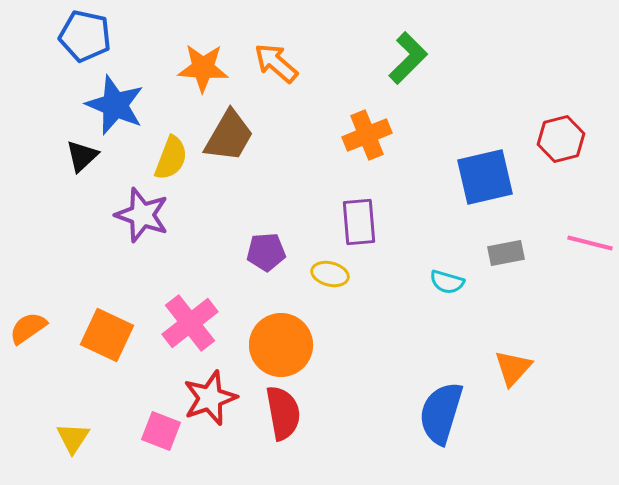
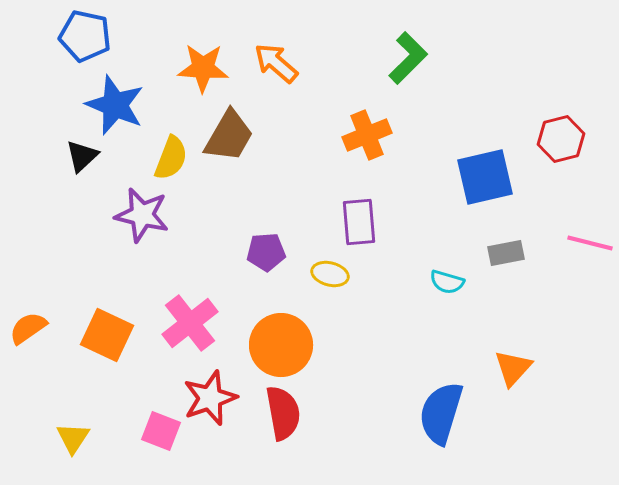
purple star: rotated 6 degrees counterclockwise
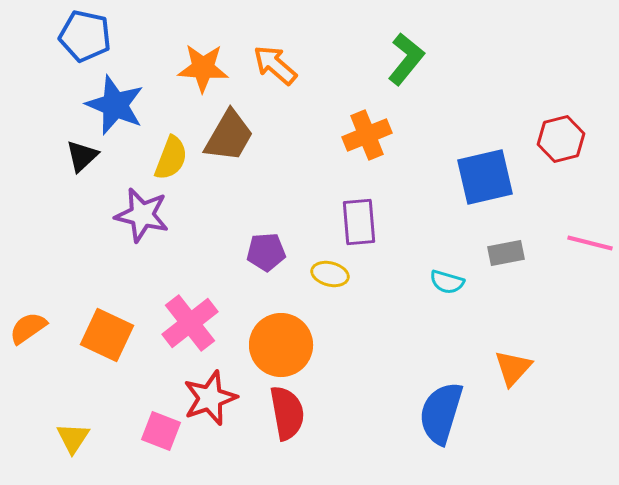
green L-shape: moved 2 px left, 1 px down; rotated 6 degrees counterclockwise
orange arrow: moved 1 px left, 2 px down
red semicircle: moved 4 px right
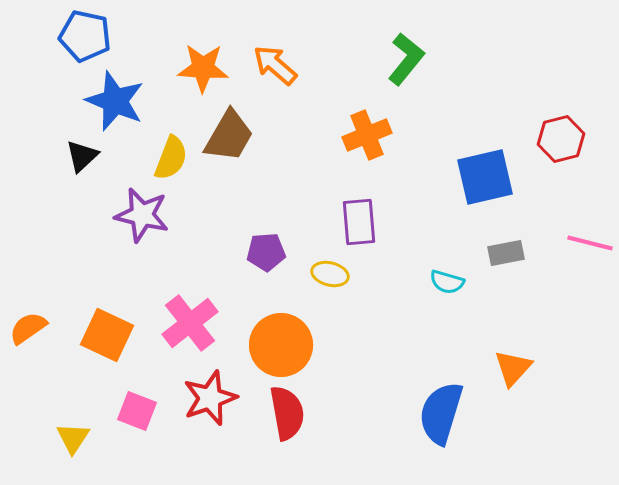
blue star: moved 4 px up
pink square: moved 24 px left, 20 px up
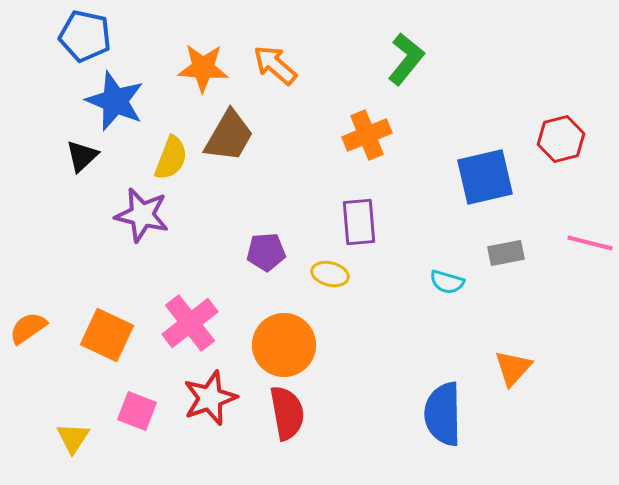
orange circle: moved 3 px right
blue semicircle: moved 2 px right, 1 px down; rotated 18 degrees counterclockwise
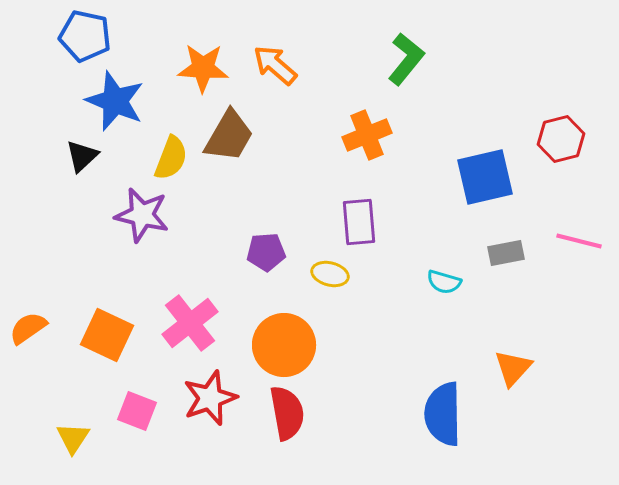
pink line: moved 11 px left, 2 px up
cyan semicircle: moved 3 px left
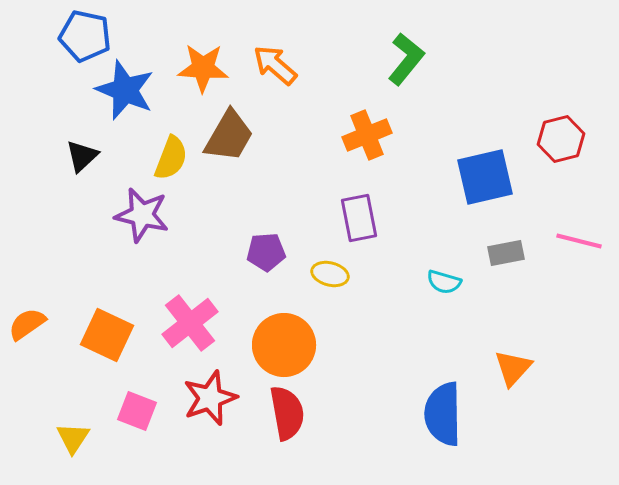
blue star: moved 10 px right, 11 px up
purple rectangle: moved 4 px up; rotated 6 degrees counterclockwise
orange semicircle: moved 1 px left, 4 px up
